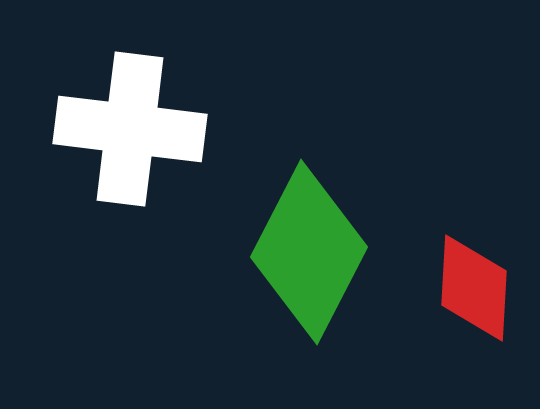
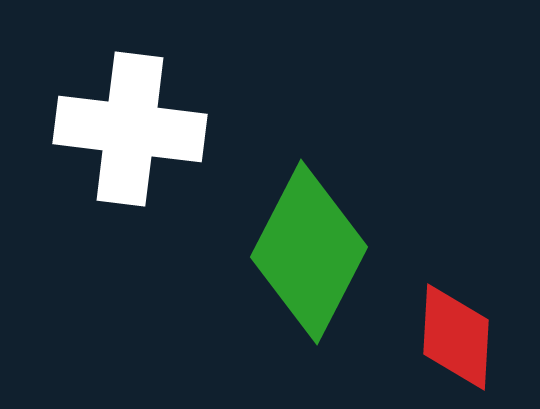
red diamond: moved 18 px left, 49 px down
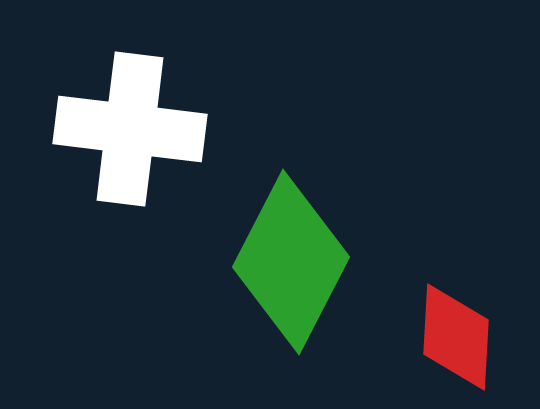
green diamond: moved 18 px left, 10 px down
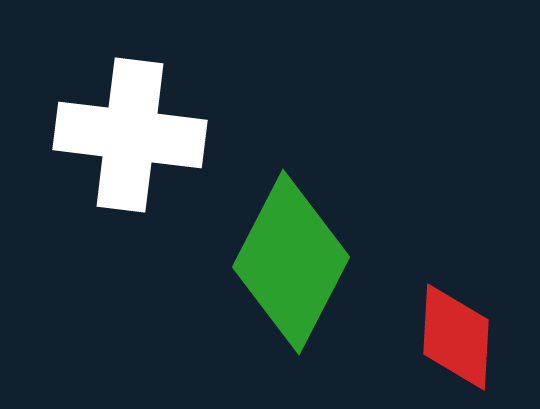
white cross: moved 6 px down
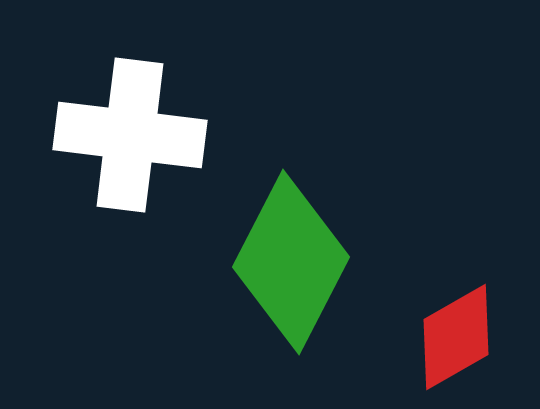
red diamond: rotated 57 degrees clockwise
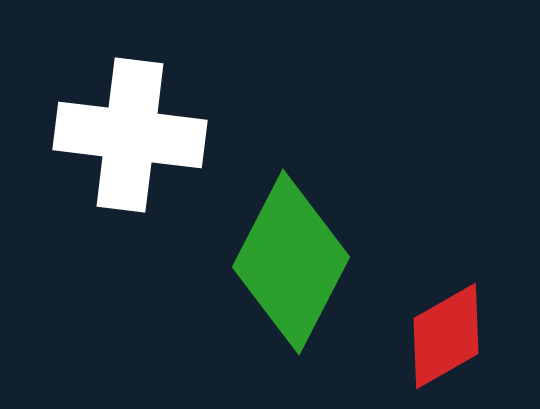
red diamond: moved 10 px left, 1 px up
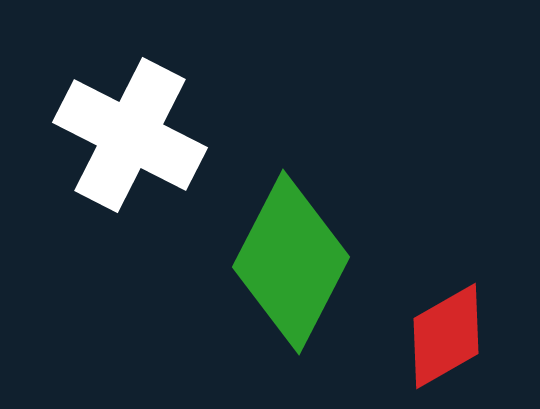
white cross: rotated 20 degrees clockwise
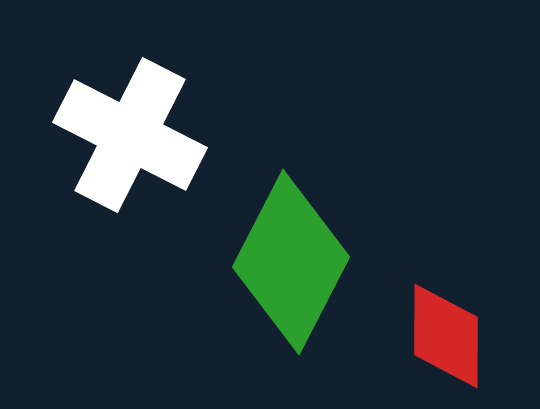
red diamond: rotated 60 degrees counterclockwise
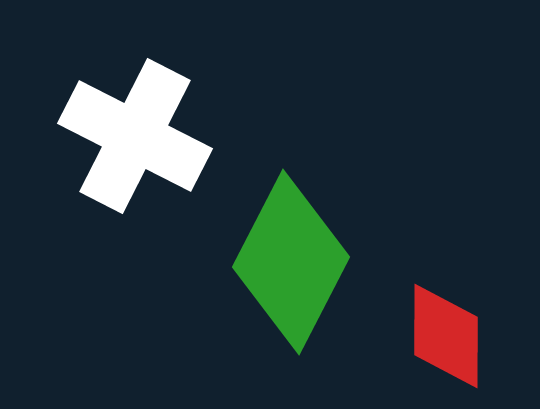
white cross: moved 5 px right, 1 px down
